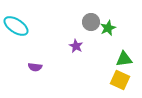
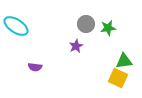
gray circle: moved 5 px left, 2 px down
green star: rotated 14 degrees clockwise
purple star: rotated 16 degrees clockwise
green triangle: moved 2 px down
yellow square: moved 2 px left, 2 px up
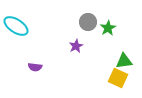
gray circle: moved 2 px right, 2 px up
green star: rotated 21 degrees counterclockwise
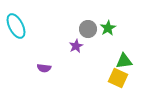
gray circle: moved 7 px down
cyan ellipse: rotated 30 degrees clockwise
purple semicircle: moved 9 px right, 1 px down
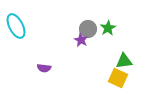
purple star: moved 5 px right, 6 px up; rotated 16 degrees counterclockwise
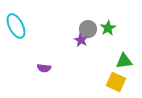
yellow square: moved 2 px left, 4 px down
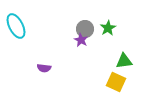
gray circle: moved 3 px left
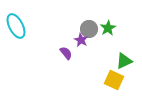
gray circle: moved 4 px right
green triangle: rotated 18 degrees counterclockwise
purple semicircle: moved 22 px right, 15 px up; rotated 136 degrees counterclockwise
yellow square: moved 2 px left, 2 px up
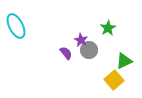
gray circle: moved 21 px down
yellow square: rotated 24 degrees clockwise
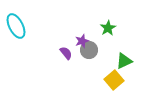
purple star: moved 1 px right, 1 px down; rotated 24 degrees clockwise
